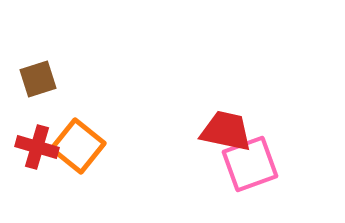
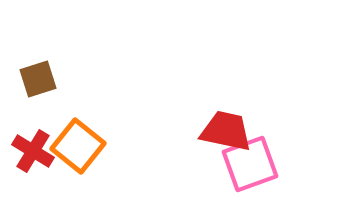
red cross: moved 4 px left, 4 px down; rotated 15 degrees clockwise
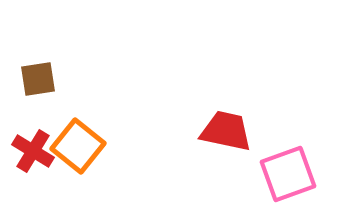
brown square: rotated 9 degrees clockwise
pink square: moved 38 px right, 10 px down
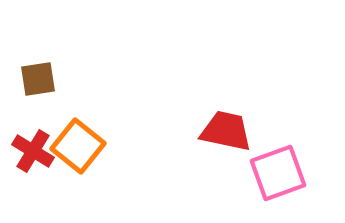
pink square: moved 10 px left, 1 px up
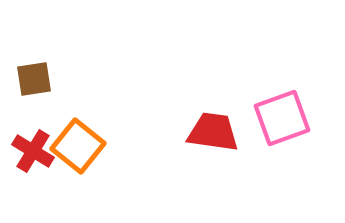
brown square: moved 4 px left
red trapezoid: moved 13 px left, 1 px down; rotated 4 degrees counterclockwise
pink square: moved 4 px right, 55 px up
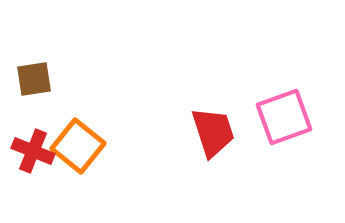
pink square: moved 2 px right, 1 px up
red trapezoid: rotated 64 degrees clockwise
red cross: rotated 9 degrees counterclockwise
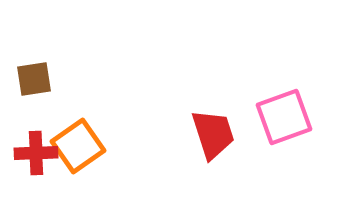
red trapezoid: moved 2 px down
orange square: rotated 16 degrees clockwise
red cross: moved 3 px right, 2 px down; rotated 24 degrees counterclockwise
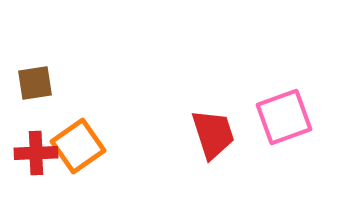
brown square: moved 1 px right, 4 px down
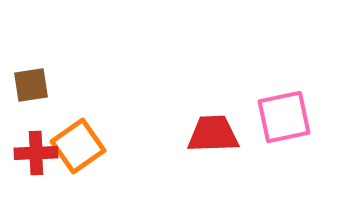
brown square: moved 4 px left, 2 px down
pink square: rotated 8 degrees clockwise
red trapezoid: rotated 74 degrees counterclockwise
